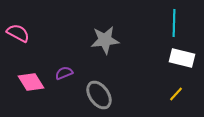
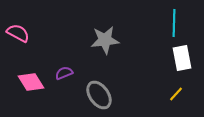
white rectangle: rotated 65 degrees clockwise
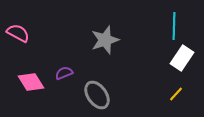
cyan line: moved 3 px down
gray star: rotated 12 degrees counterclockwise
white rectangle: rotated 45 degrees clockwise
gray ellipse: moved 2 px left
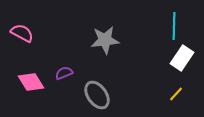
pink semicircle: moved 4 px right
gray star: rotated 12 degrees clockwise
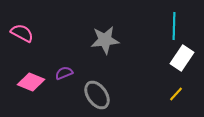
pink diamond: rotated 36 degrees counterclockwise
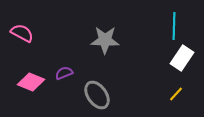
gray star: rotated 8 degrees clockwise
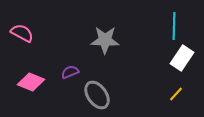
purple semicircle: moved 6 px right, 1 px up
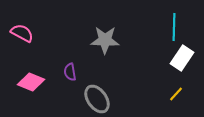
cyan line: moved 1 px down
purple semicircle: rotated 78 degrees counterclockwise
gray ellipse: moved 4 px down
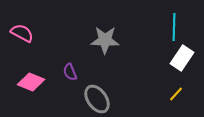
purple semicircle: rotated 12 degrees counterclockwise
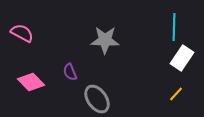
pink diamond: rotated 24 degrees clockwise
